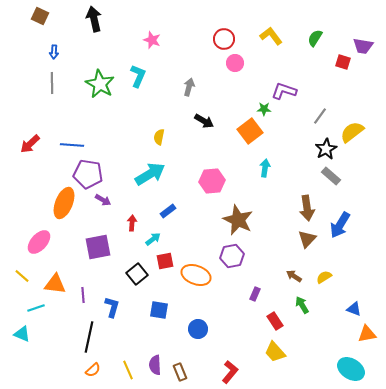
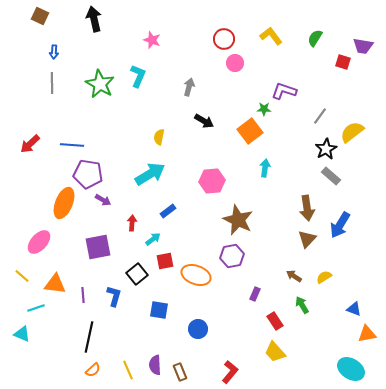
blue L-shape at (112, 307): moved 2 px right, 11 px up
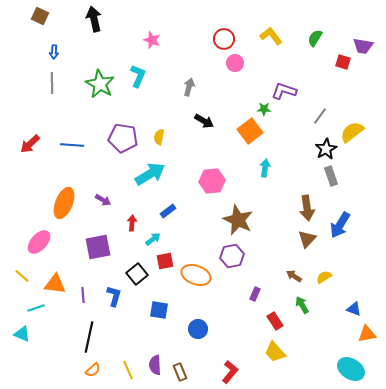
purple pentagon at (88, 174): moved 35 px right, 36 px up
gray rectangle at (331, 176): rotated 30 degrees clockwise
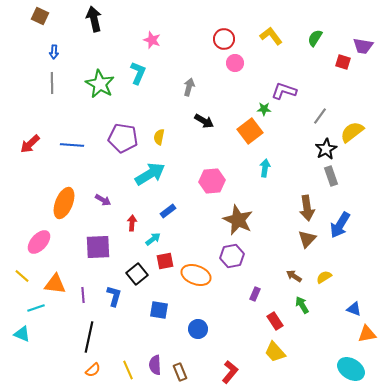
cyan L-shape at (138, 76): moved 3 px up
purple square at (98, 247): rotated 8 degrees clockwise
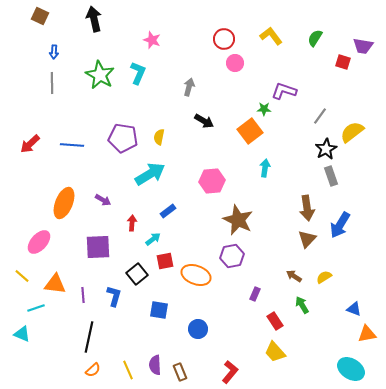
green star at (100, 84): moved 9 px up
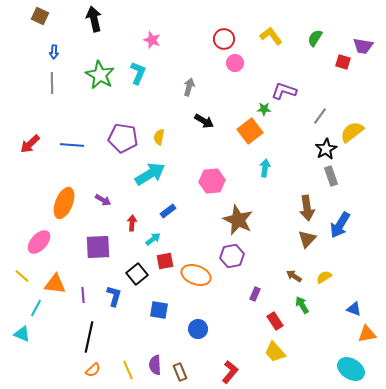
cyan line at (36, 308): rotated 42 degrees counterclockwise
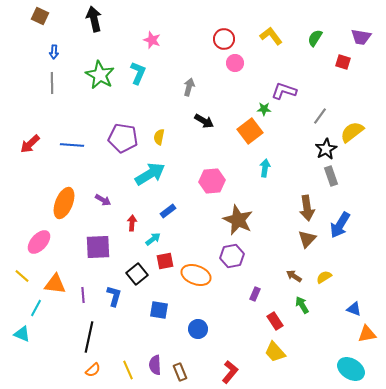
purple trapezoid at (363, 46): moved 2 px left, 9 px up
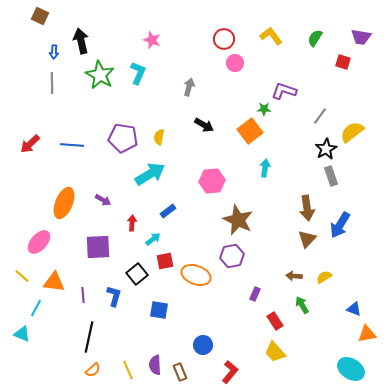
black arrow at (94, 19): moved 13 px left, 22 px down
black arrow at (204, 121): moved 4 px down
brown arrow at (294, 276): rotated 28 degrees counterclockwise
orange triangle at (55, 284): moved 1 px left, 2 px up
blue circle at (198, 329): moved 5 px right, 16 px down
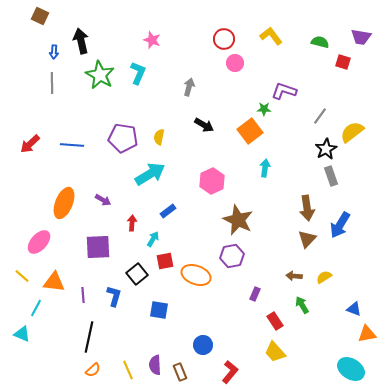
green semicircle at (315, 38): moved 5 px right, 4 px down; rotated 72 degrees clockwise
pink hexagon at (212, 181): rotated 20 degrees counterclockwise
cyan arrow at (153, 239): rotated 21 degrees counterclockwise
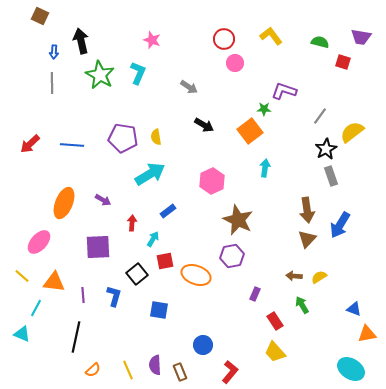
gray arrow at (189, 87): rotated 108 degrees clockwise
yellow semicircle at (159, 137): moved 3 px left; rotated 21 degrees counterclockwise
brown arrow at (307, 208): moved 2 px down
yellow semicircle at (324, 277): moved 5 px left
black line at (89, 337): moved 13 px left
